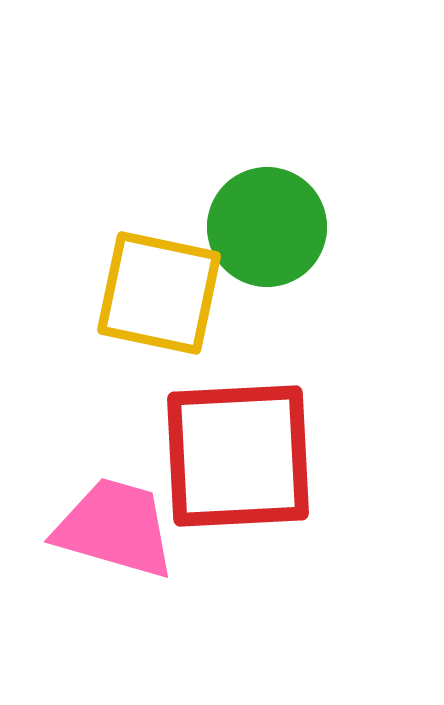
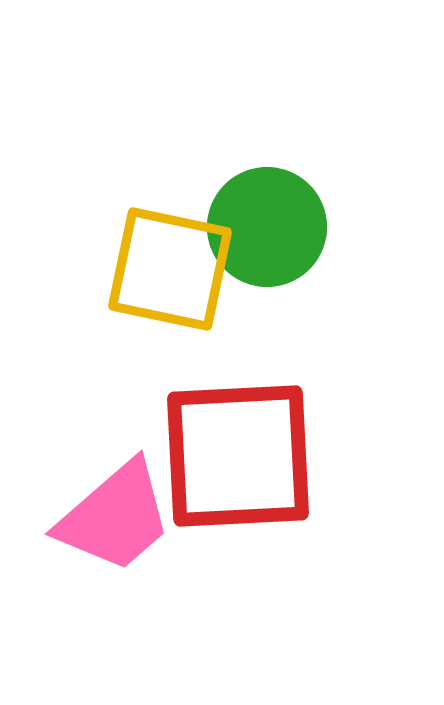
yellow square: moved 11 px right, 24 px up
pink trapezoid: moved 11 px up; rotated 123 degrees clockwise
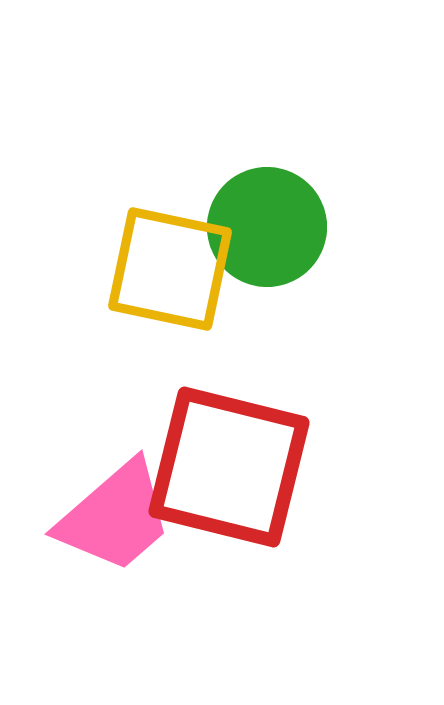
red square: moved 9 px left, 11 px down; rotated 17 degrees clockwise
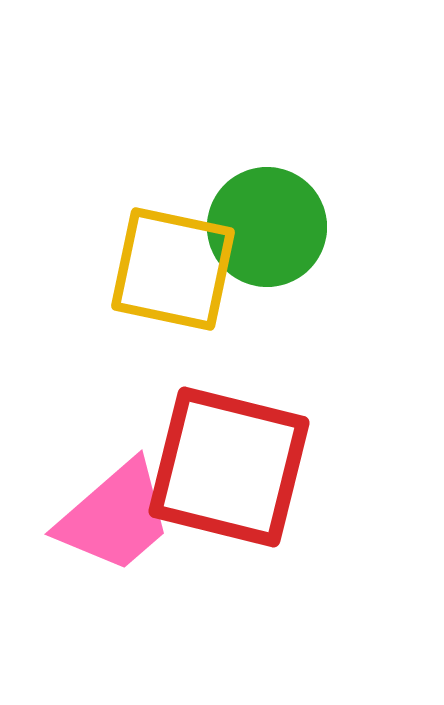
yellow square: moved 3 px right
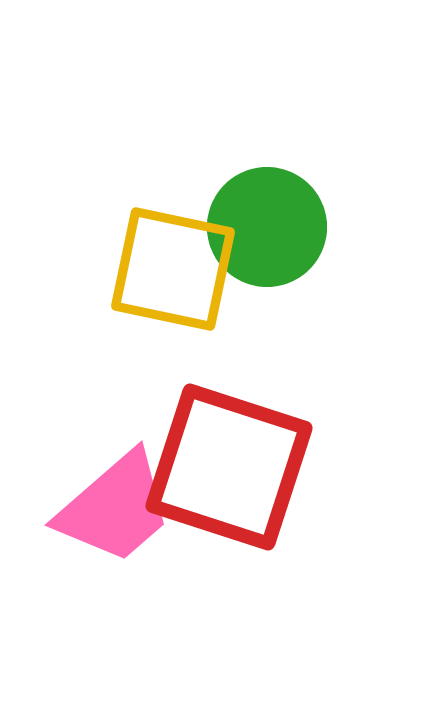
red square: rotated 4 degrees clockwise
pink trapezoid: moved 9 px up
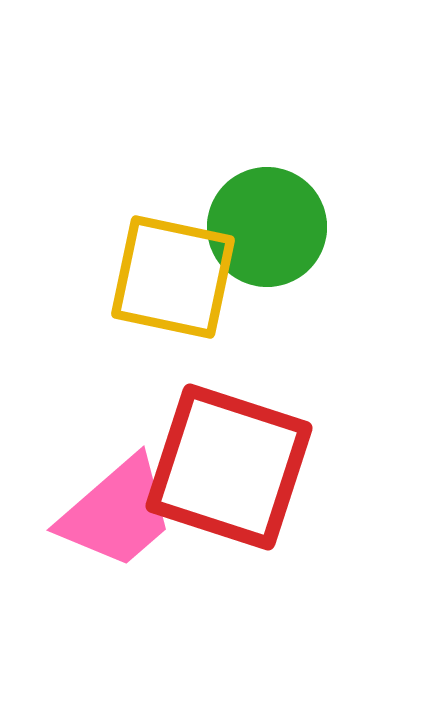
yellow square: moved 8 px down
pink trapezoid: moved 2 px right, 5 px down
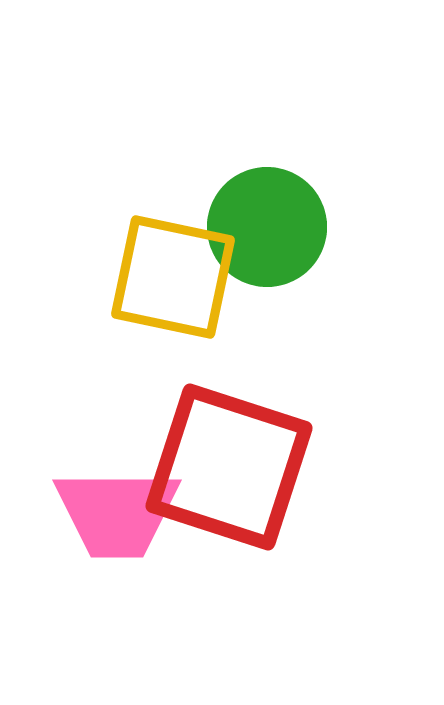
pink trapezoid: rotated 41 degrees clockwise
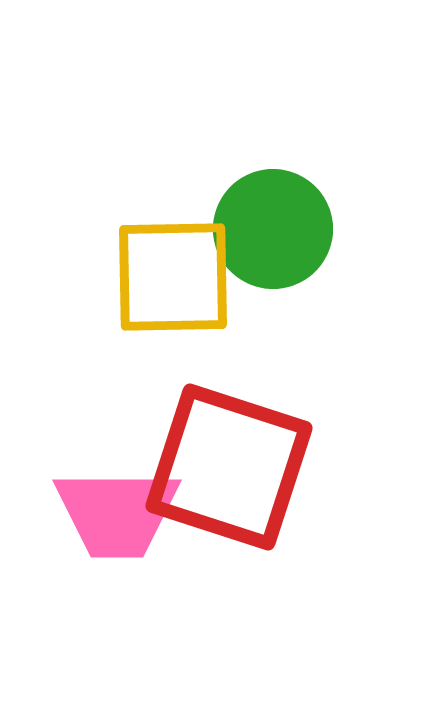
green circle: moved 6 px right, 2 px down
yellow square: rotated 13 degrees counterclockwise
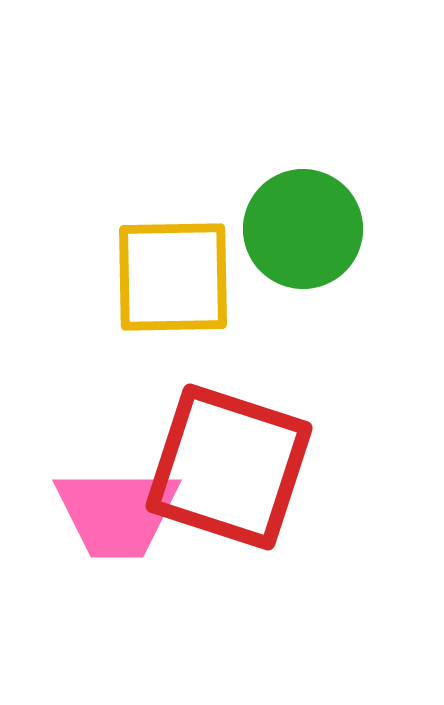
green circle: moved 30 px right
